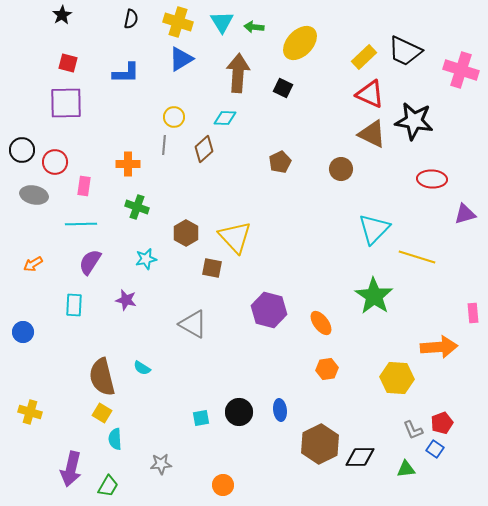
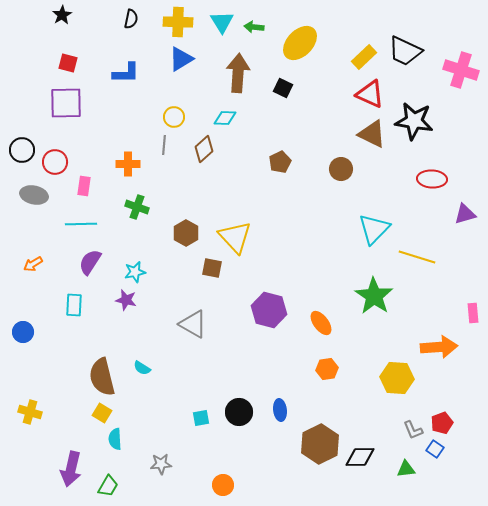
yellow cross at (178, 22): rotated 16 degrees counterclockwise
cyan star at (146, 259): moved 11 px left, 13 px down
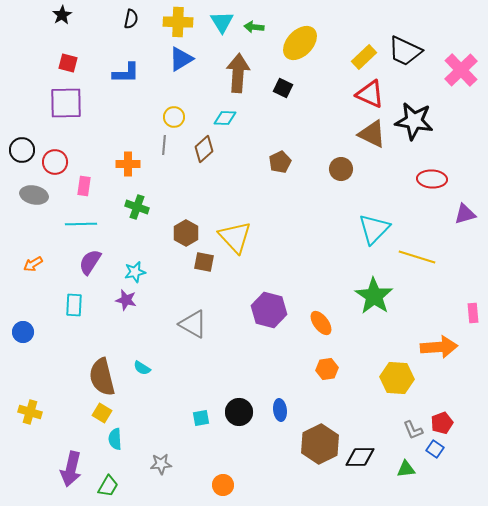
pink cross at (461, 70): rotated 28 degrees clockwise
brown square at (212, 268): moved 8 px left, 6 px up
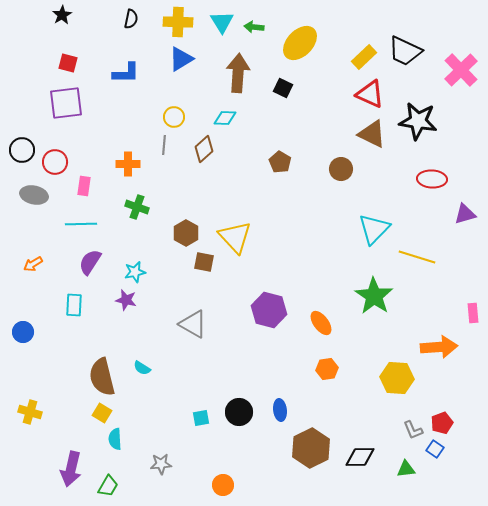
purple square at (66, 103): rotated 6 degrees counterclockwise
black star at (414, 121): moved 4 px right
brown pentagon at (280, 162): rotated 15 degrees counterclockwise
brown hexagon at (320, 444): moved 9 px left, 4 px down
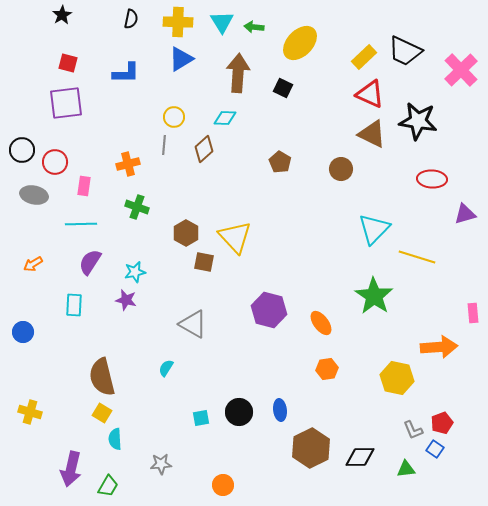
orange cross at (128, 164): rotated 15 degrees counterclockwise
cyan semicircle at (142, 368): moved 24 px right; rotated 90 degrees clockwise
yellow hexagon at (397, 378): rotated 8 degrees clockwise
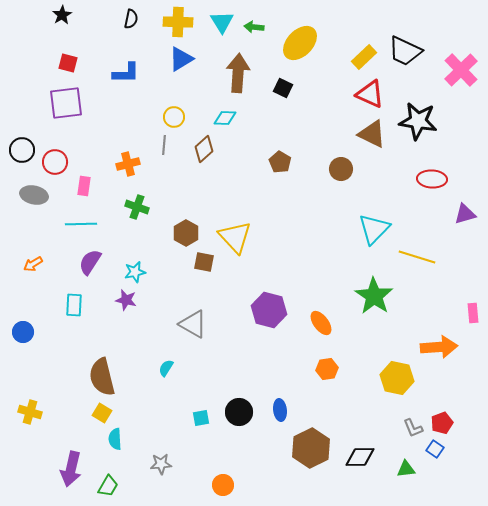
gray L-shape at (413, 430): moved 2 px up
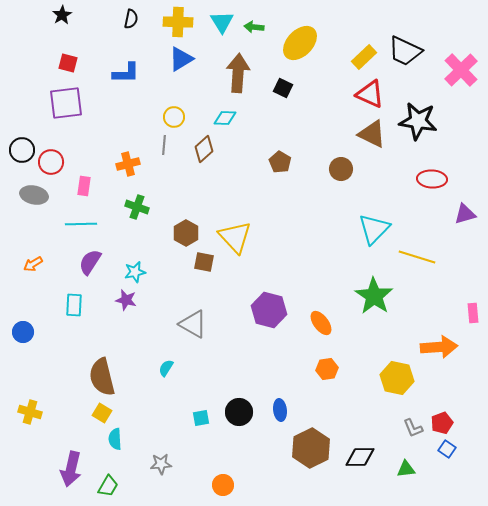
red circle at (55, 162): moved 4 px left
blue square at (435, 449): moved 12 px right
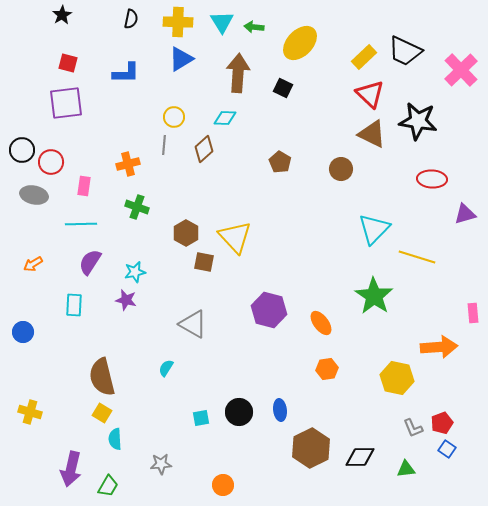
red triangle at (370, 94): rotated 20 degrees clockwise
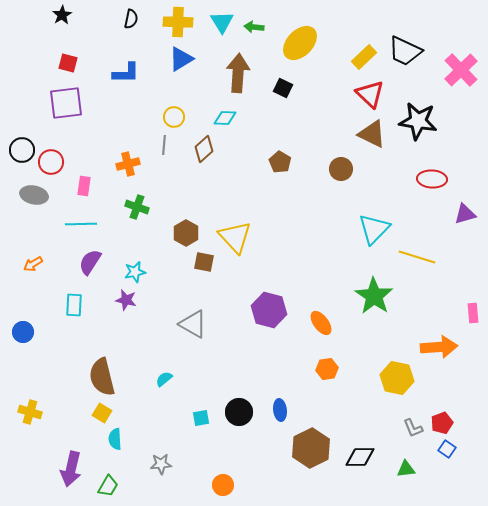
cyan semicircle at (166, 368): moved 2 px left, 11 px down; rotated 18 degrees clockwise
